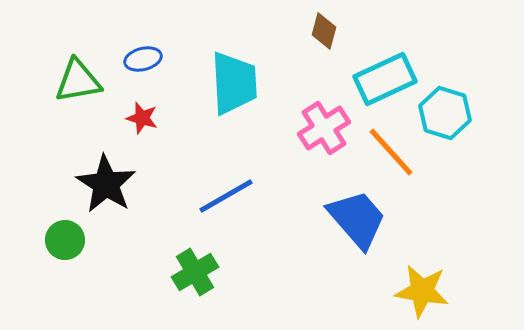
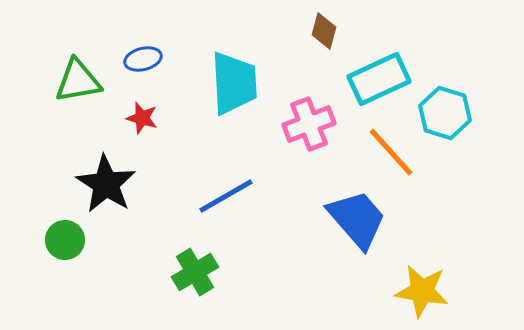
cyan rectangle: moved 6 px left
pink cross: moved 15 px left, 4 px up; rotated 12 degrees clockwise
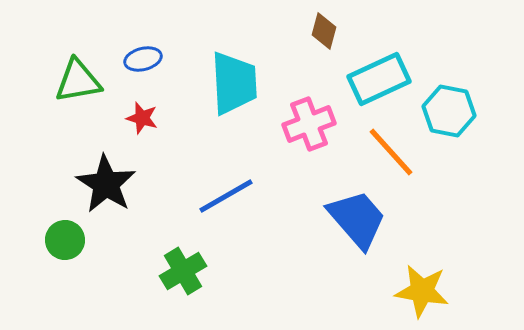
cyan hexagon: moved 4 px right, 2 px up; rotated 6 degrees counterclockwise
green cross: moved 12 px left, 1 px up
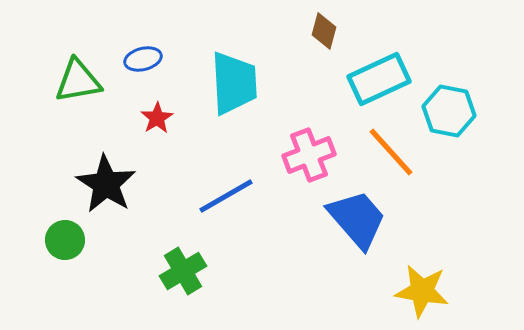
red star: moved 15 px right; rotated 24 degrees clockwise
pink cross: moved 31 px down
